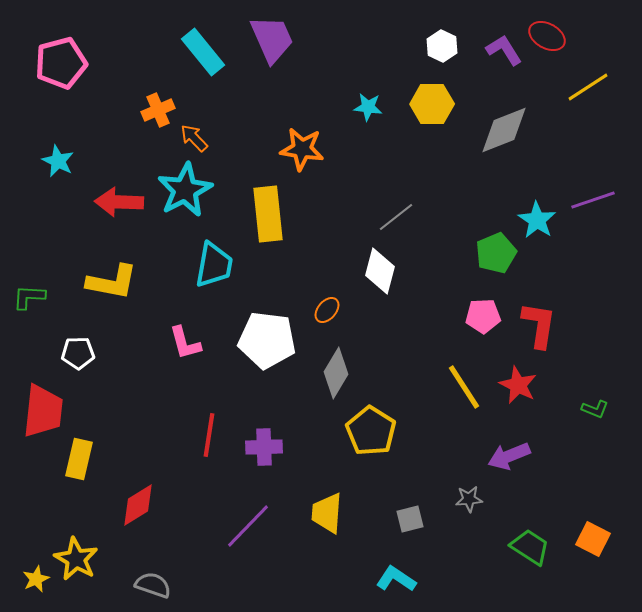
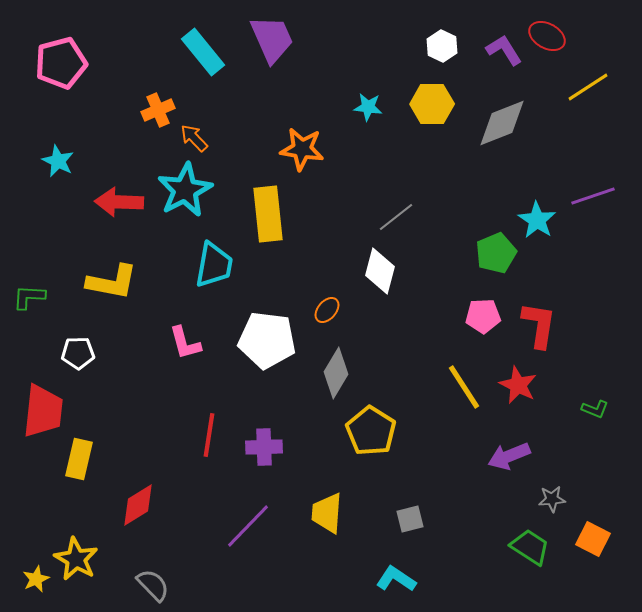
gray diamond at (504, 130): moved 2 px left, 7 px up
purple line at (593, 200): moved 4 px up
gray star at (469, 499): moved 83 px right
gray semicircle at (153, 585): rotated 27 degrees clockwise
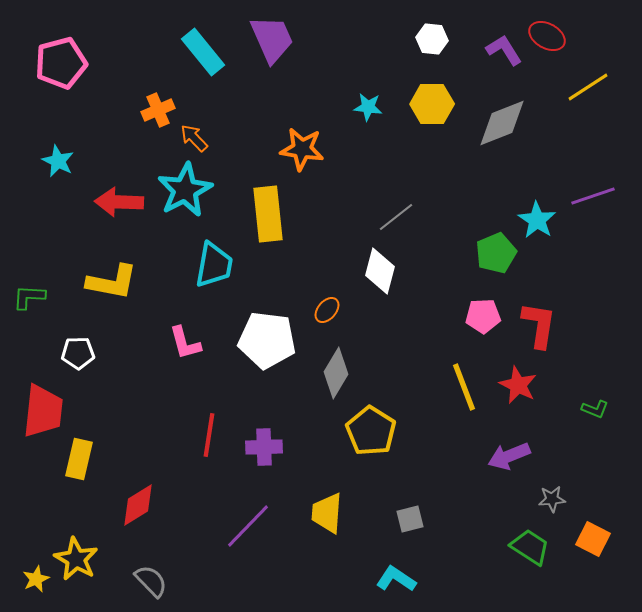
white hexagon at (442, 46): moved 10 px left, 7 px up; rotated 20 degrees counterclockwise
yellow line at (464, 387): rotated 12 degrees clockwise
gray semicircle at (153, 585): moved 2 px left, 4 px up
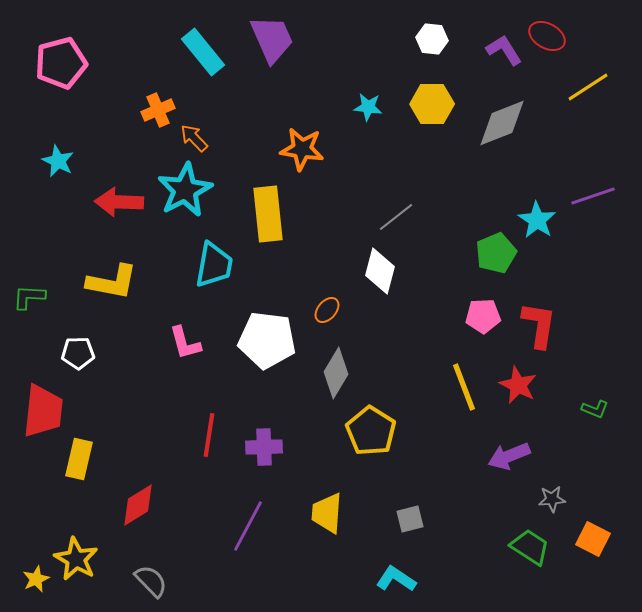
purple line at (248, 526): rotated 16 degrees counterclockwise
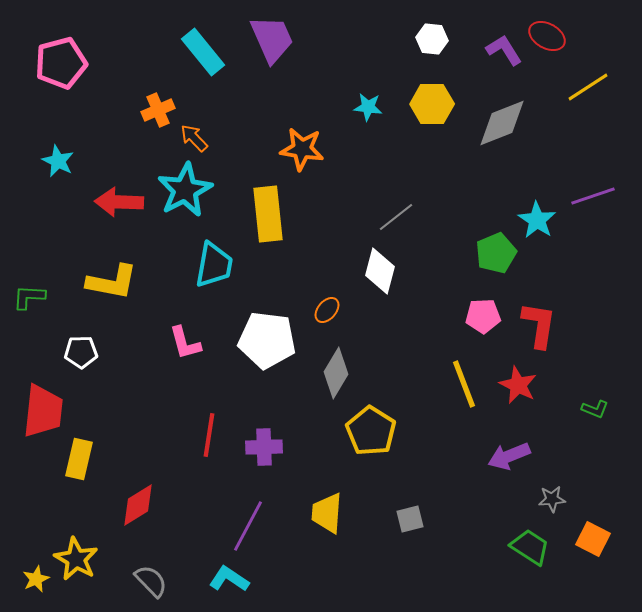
white pentagon at (78, 353): moved 3 px right, 1 px up
yellow line at (464, 387): moved 3 px up
cyan L-shape at (396, 579): moved 167 px left
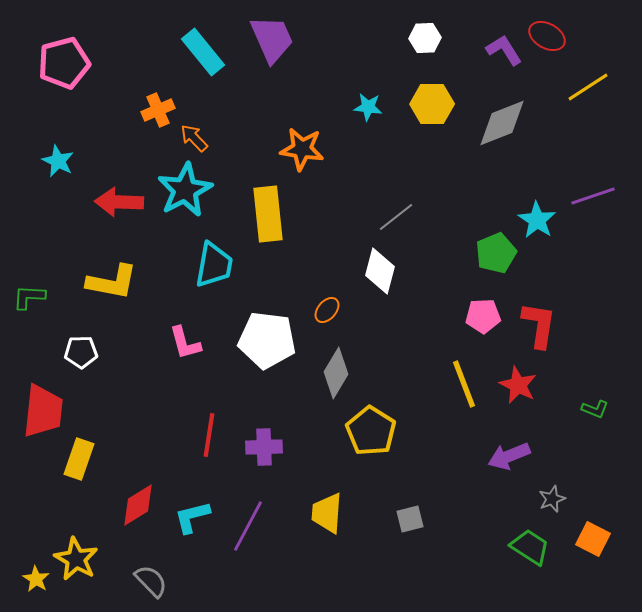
white hexagon at (432, 39): moved 7 px left, 1 px up; rotated 8 degrees counterclockwise
pink pentagon at (61, 63): moved 3 px right
yellow rectangle at (79, 459): rotated 6 degrees clockwise
gray star at (552, 499): rotated 16 degrees counterclockwise
yellow star at (36, 579): rotated 16 degrees counterclockwise
cyan L-shape at (229, 579): moved 37 px left, 62 px up; rotated 48 degrees counterclockwise
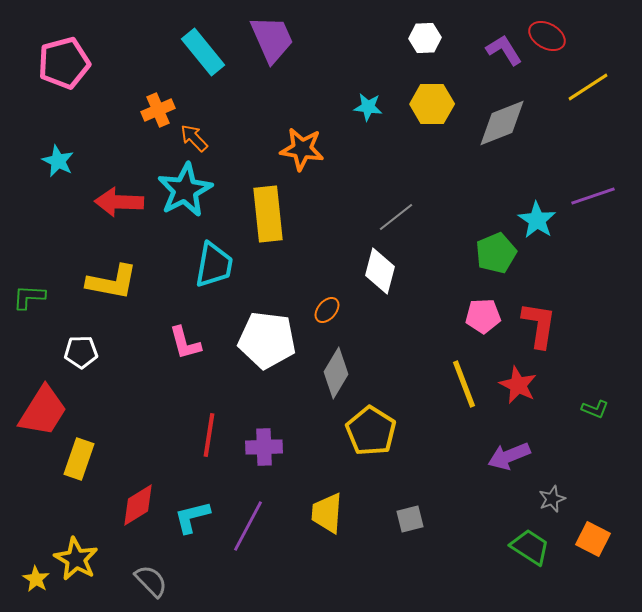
red trapezoid at (43, 411): rotated 26 degrees clockwise
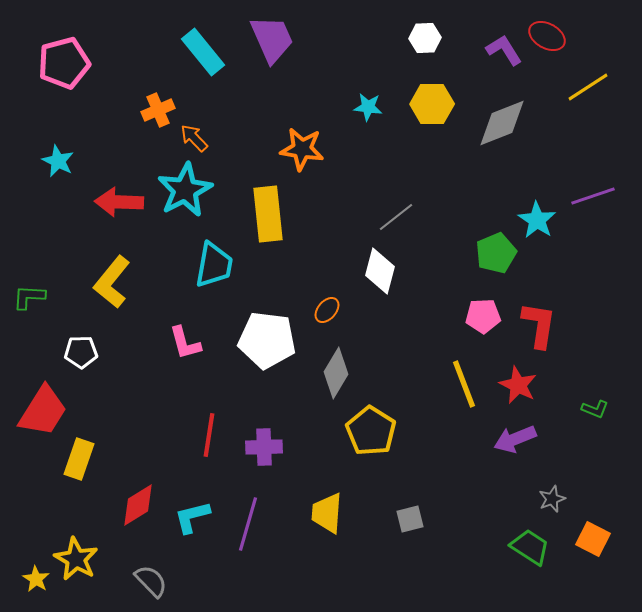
yellow L-shape at (112, 282): rotated 118 degrees clockwise
purple arrow at (509, 456): moved 6 px right, 17 px up
purple line at (248, 526): moved 2 px up; rotated 12 degrees counterclockwise
